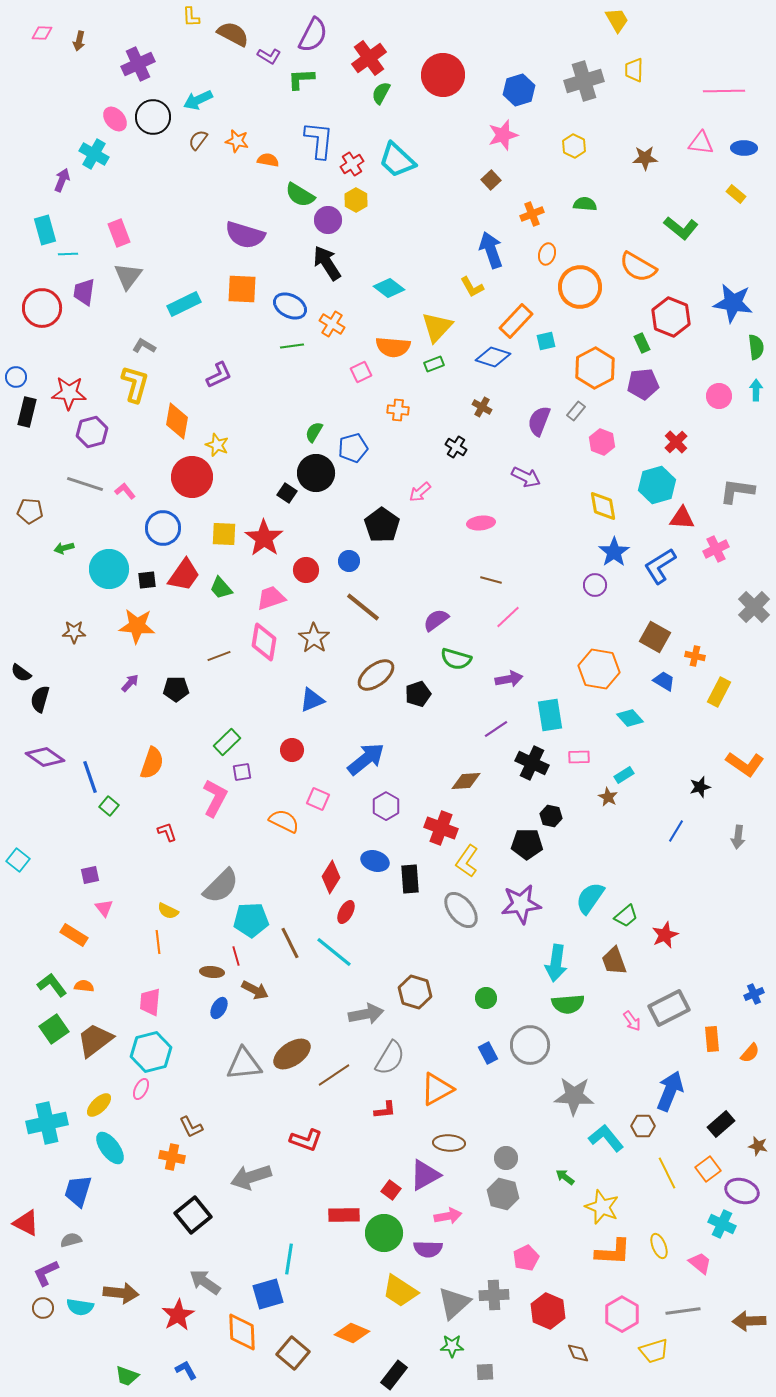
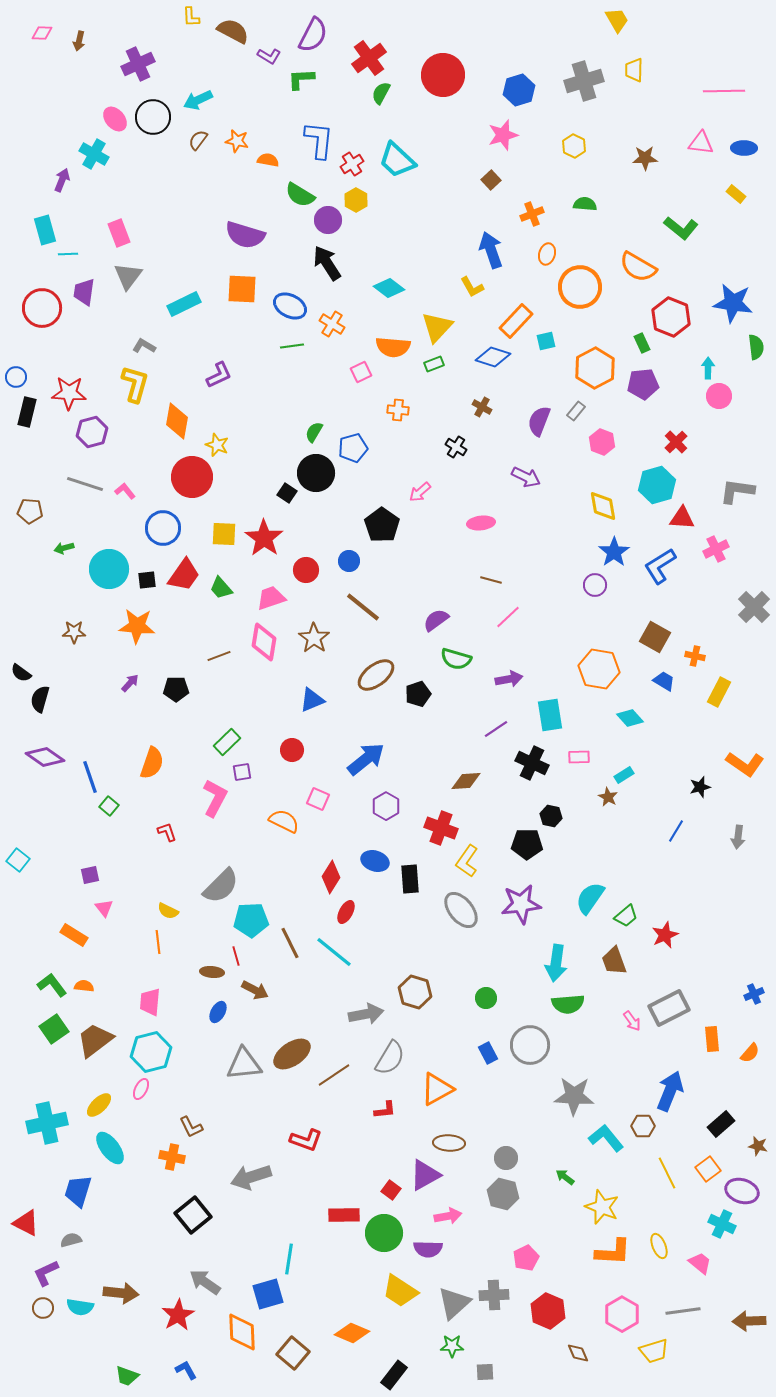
brown semicircle at (233, 34): moved 3 px up
cyan arrow at (756, 390): moved 48 px left, 22 px up
blue ellipse at (219, 1008): moved 1 px left, 4 px down
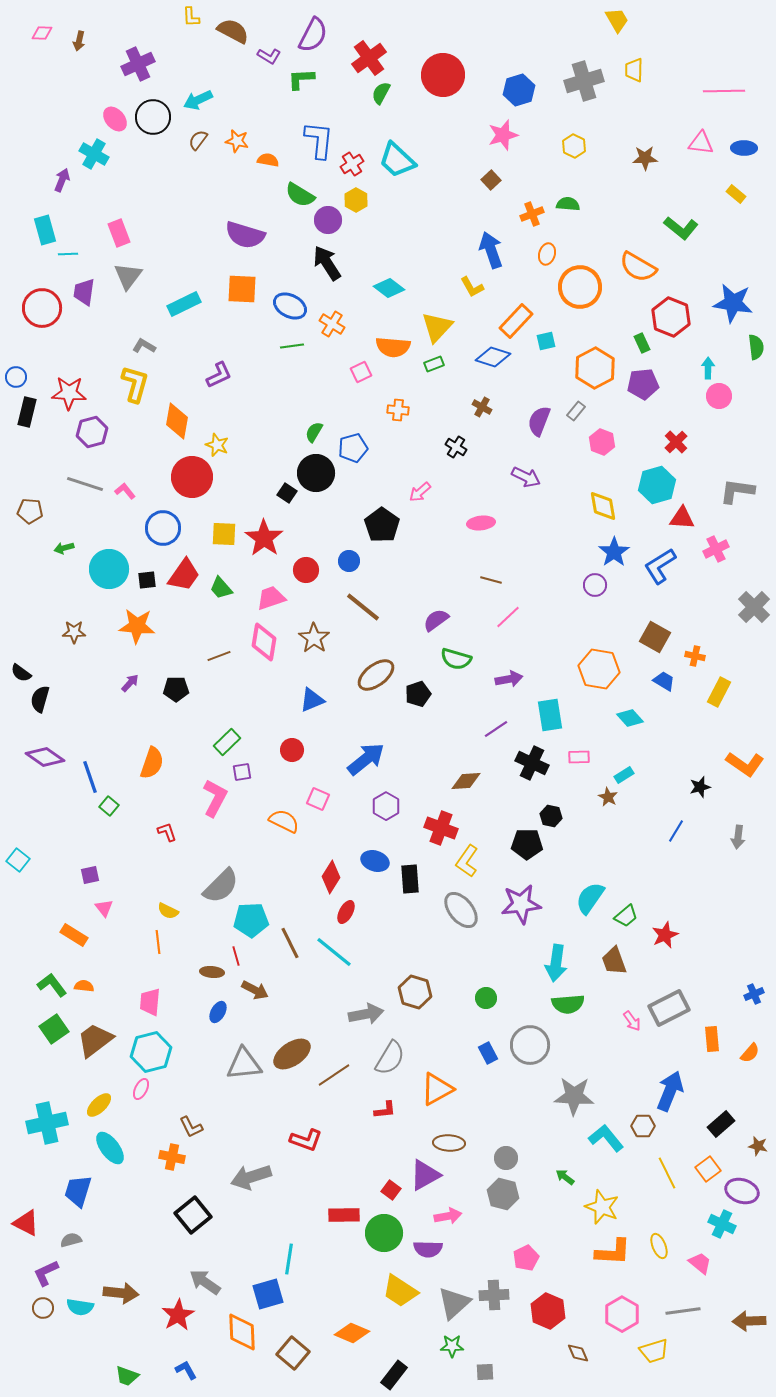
green semicircle at (585, 204): moved 17 px left
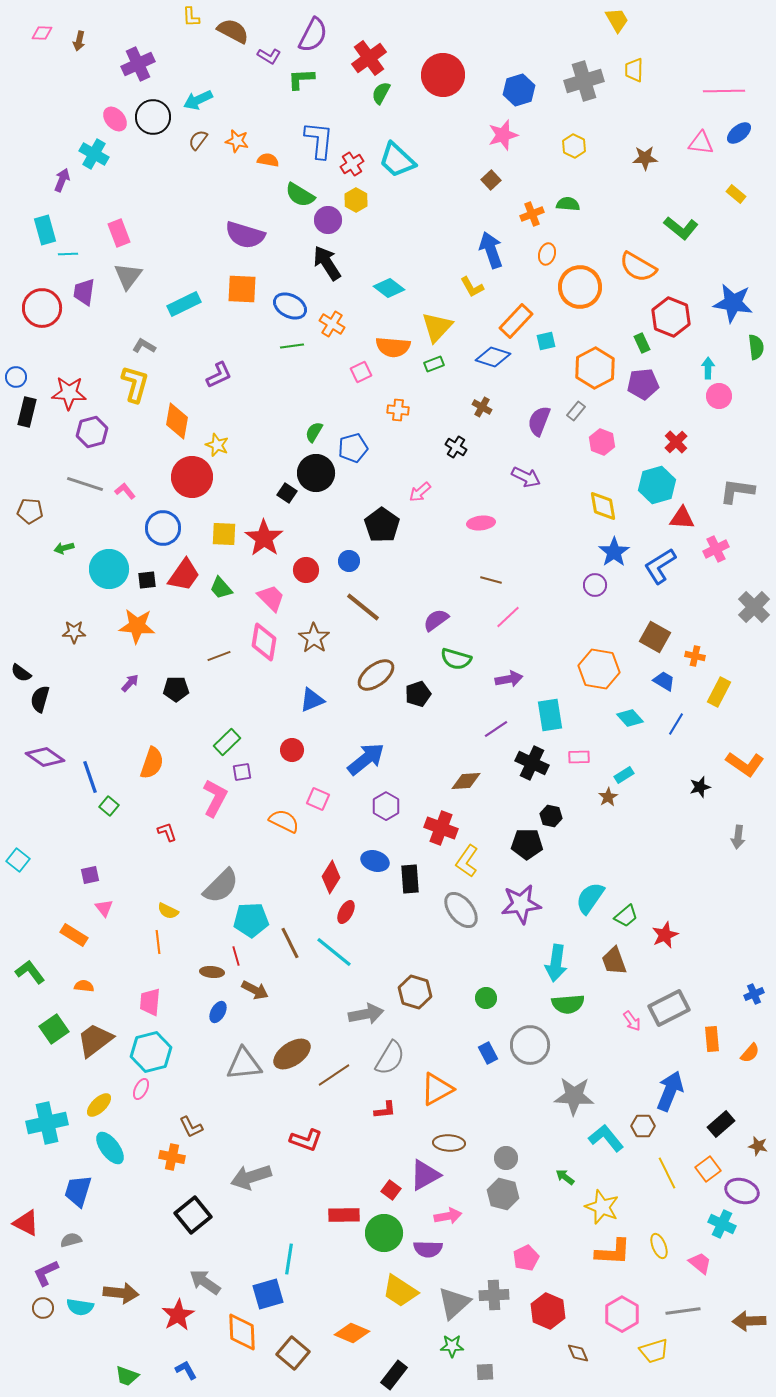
blue ellipse at (744, 148): moved 5 px left, 15 px up; rotated 40 degrees counterclockwise
pink trapezoid at (271, 598): rotated 64 degrees clockwise
brown star at (608, 797): rotated 12 degrees clockwise
blue line at (676, 831): moved 107 px up
green L-shape at (52, 985): moved 22 px left, 13 px up
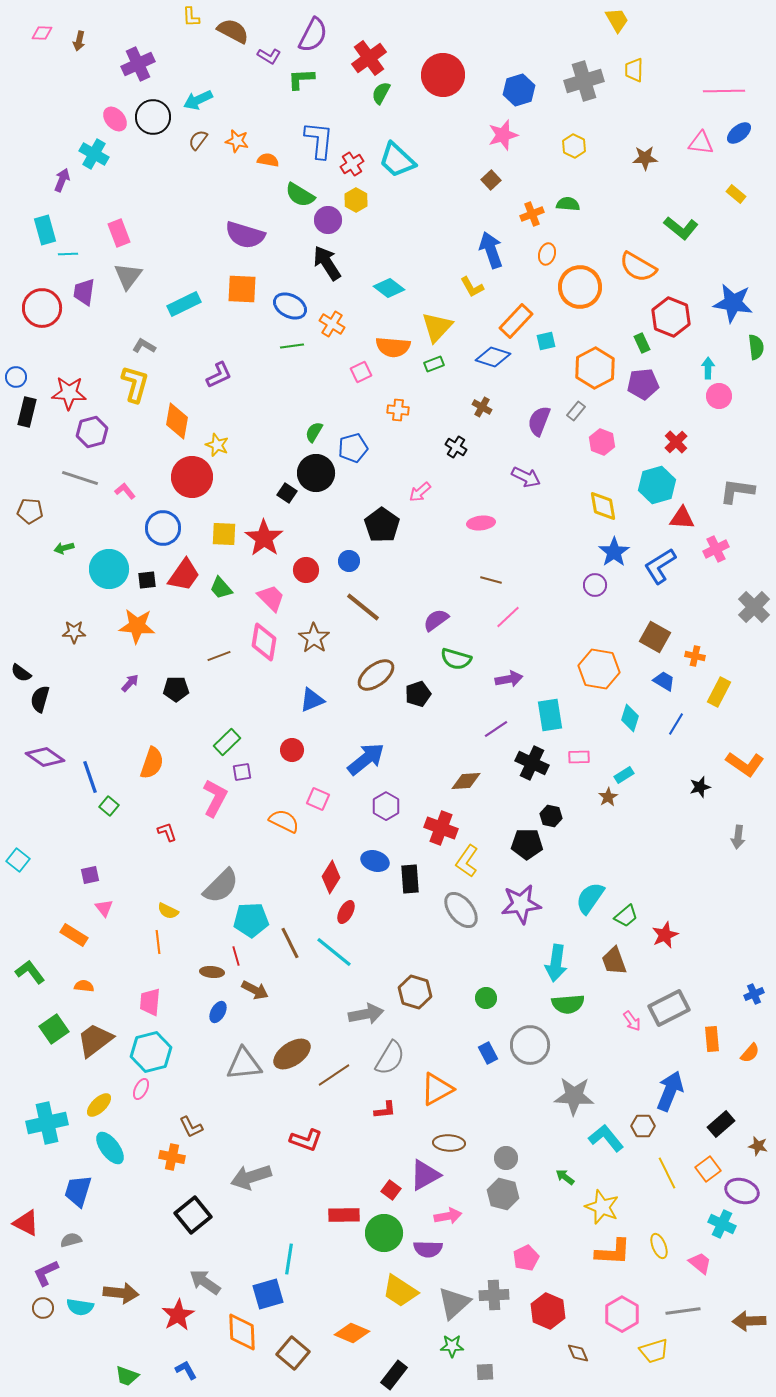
gray line at (85, 484): moved 5 px left, 6 px up
cyan diamond at (630, 718): rotated 60 degrees clockwise
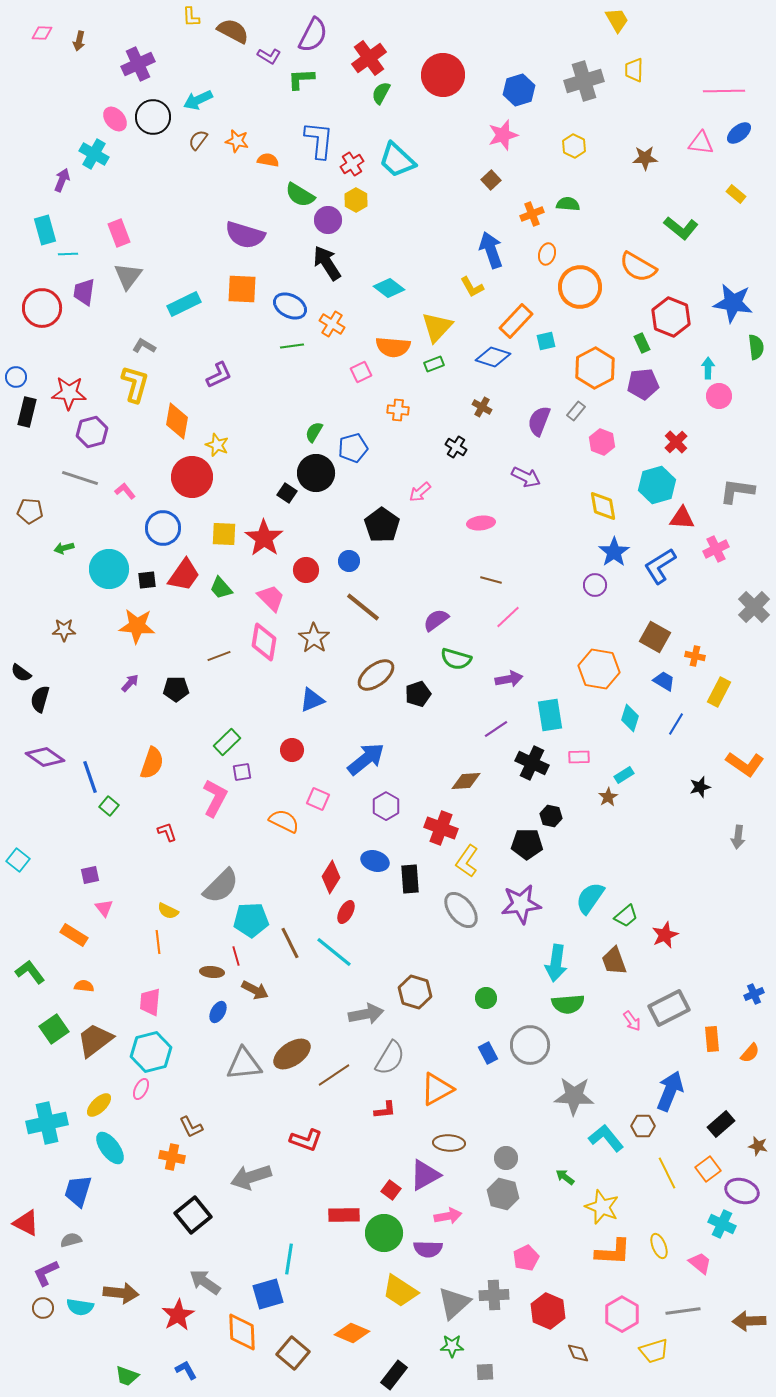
brown star at (74, 632): moved 10 px left, 2 px up
